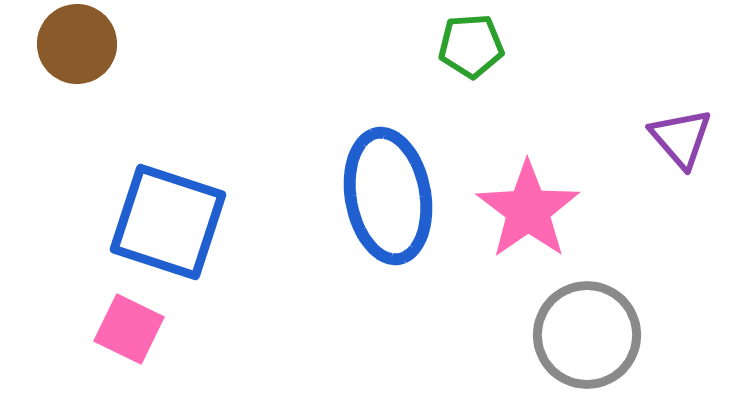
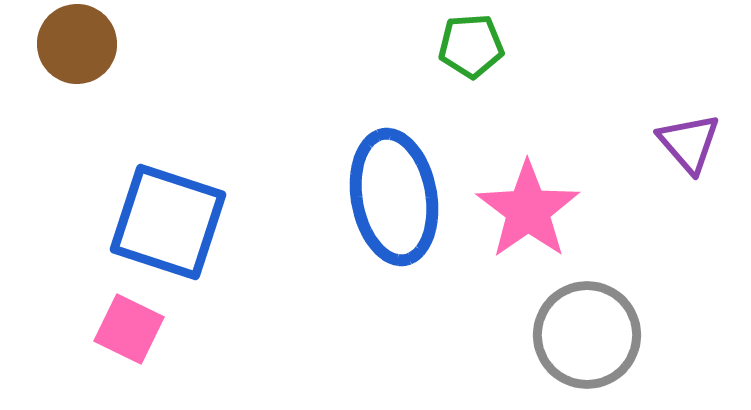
purple triangle: moved 8 px right, 5 px down
blue ellipse: moved 6 px right, 1 px down
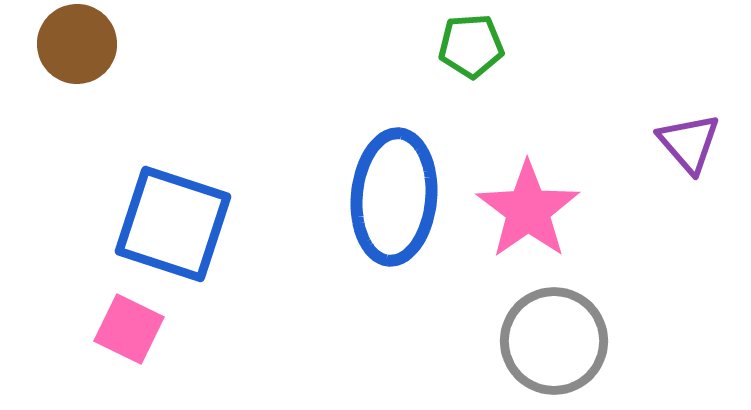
blue ellipse: rotated 15 degrees clockwise
blue square: moved 5 px right, 2 px down
gray circle: moved 33 px left, 6 px down
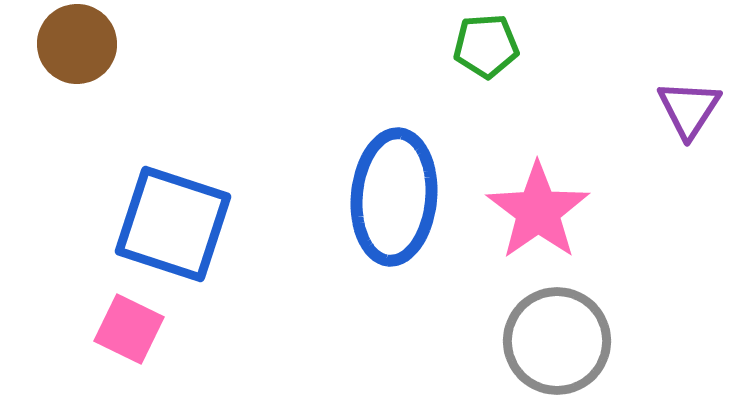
green pentagon: moved 15 px right
purple triangle: moved 34 px up; rotated 14 degrees clockwise
pink star: moved 10 px right, 1 px down
gray circle: moved 3 px right
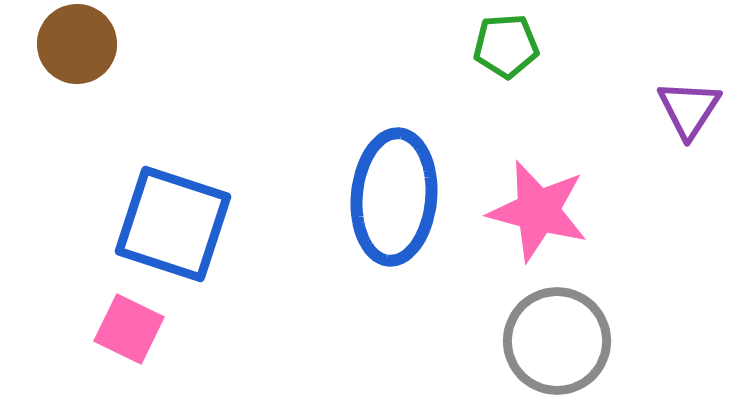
green pentagon: moved 20 px right
pink star: rotated 22 degrees counterclockwise
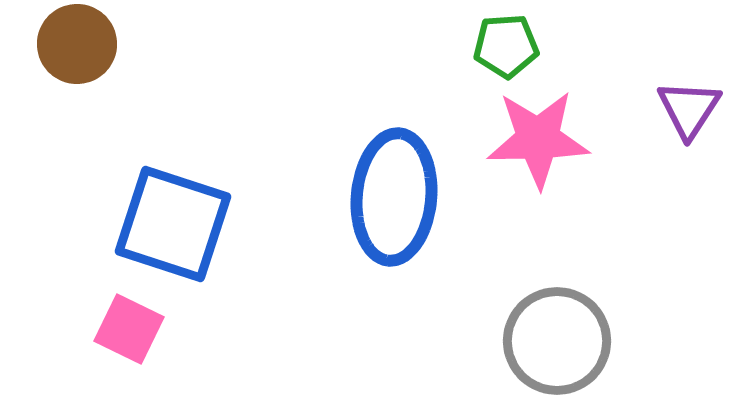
pink star: moved 72 px up; rotated 16 degrees counterclockwise
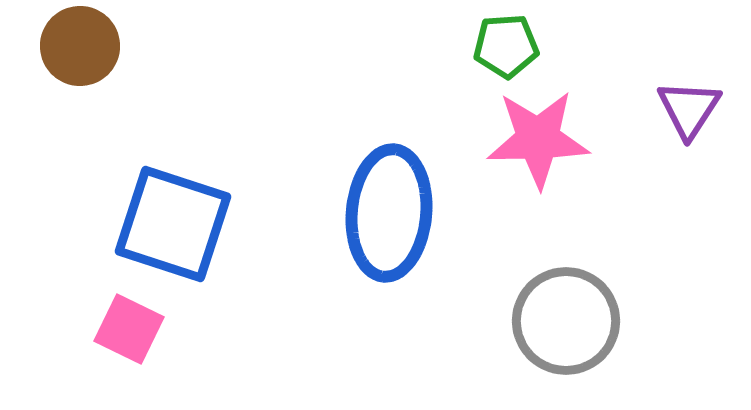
brown circle: moved 3 px right, 2 px down
blue ellipse: moved 5 px left, 16 px down
gray circle: moved 9 px right, 20 px up
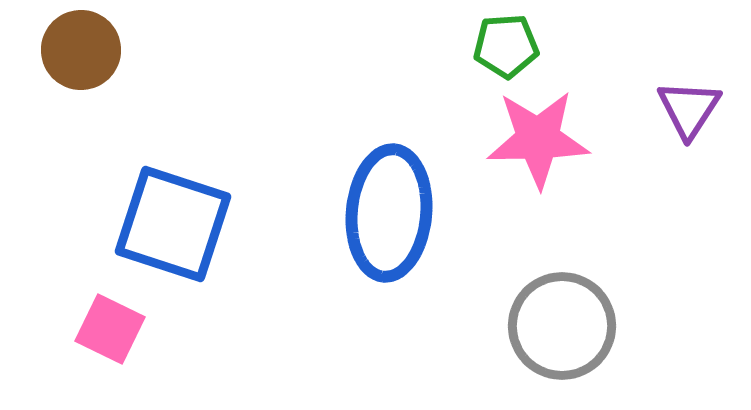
brown circle: moved 1 px right, 4 px down
gray circle: moved 4 px left, 5 px down
pink square: moved 19 px left
